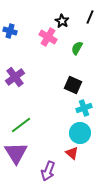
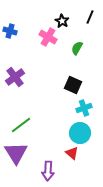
purple arrow: rotated 18 degrees counterclockwise
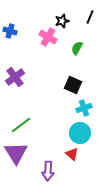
black star: rotated 24 degrees clockwise
red triangle: moved 1 px down
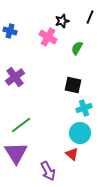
black square: rotated 12 degrees counterclockwise
purple arrow: rotated 30 degrees counterclockwise
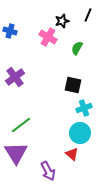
black line: moved 2 px left, 2 px up
